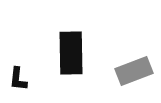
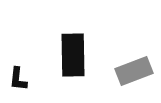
black rectangle: moved 2 px right, 2 px down
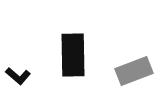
black L-shape: moved 3 px up; rotated 55 degrees counterclockwise
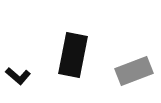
black rectangle: rotated 12 degrees clockwise
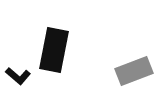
black rectangle: moved 19 px left, 5 px up
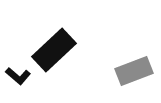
black rectangle: rotated 36 degrees clockwise
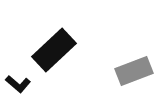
black L-shape: moved 8 px down
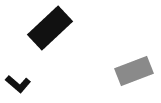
black rectangle: moved 4 px left, 22 px up
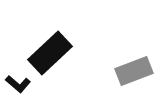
black rectangle: moved 25 px down
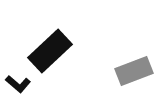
black rectangle: moved 2 px up
